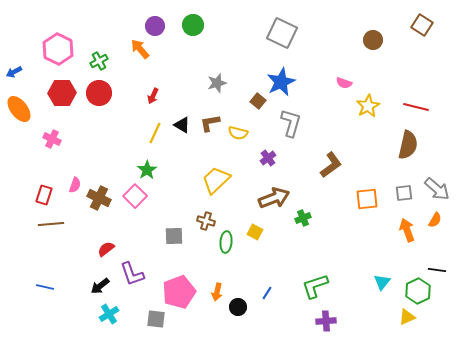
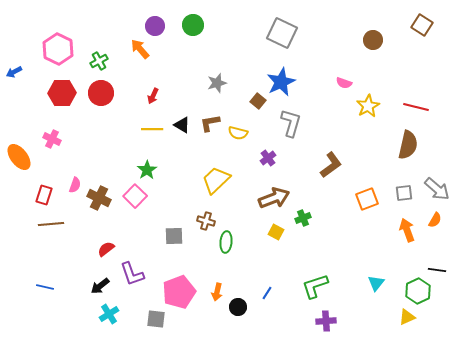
red circle at (99, 93): moved 2 px right
orange ellipse at (19, 109): moved 48 px down
yellow line at (155, 133): moved 3 px left, 4 px up; rotated 65 degrees clockwise
orange square at (367, 199): rotated 15 degrees counterclockwise
yellow square at (255, 232): moved 21 px right
cyan triangle at (382, 282): moved 6 px left, 1 px down
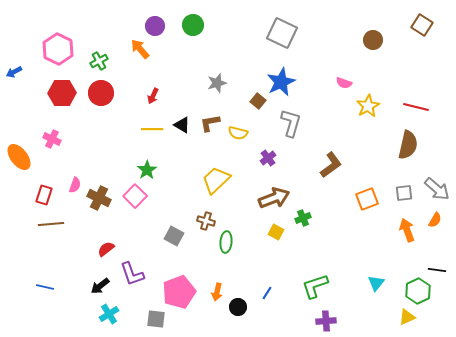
gray square at (174, 236): rotated 30 degrees clockwise
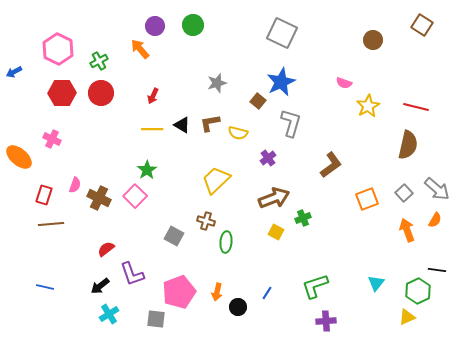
orange ellipse at (19, 157): rotated 12 degrees counterclockwise
gray square at (404, 193): rotated 36 degrees counterclockwise
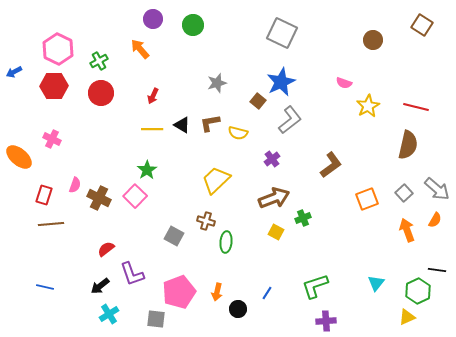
purple circle at (155, 26): moved 2 px left, 7 px up
red hexagon at (62, 93): moved 8 px left, 7 px up
gray L-shape at (291, 123): moved 1 px left, 3 px up; rotated 36 degrees clockwise
purple cross at (268, 158): moved 4 px right, 1 px down
black circle at (238, 307): moved 2 px down
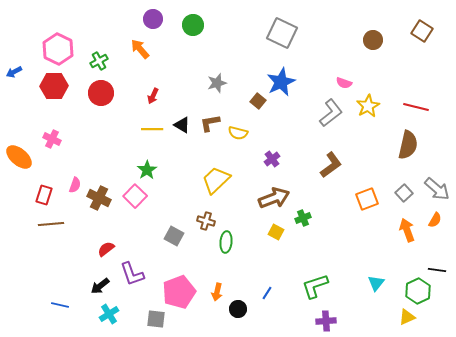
brown square at (422, 25): moved 6 px down
gray L-shape at (290, 120): moved 41 px right, 7 px up
blue line at (45, 287): moved 15 px right, 18 px down
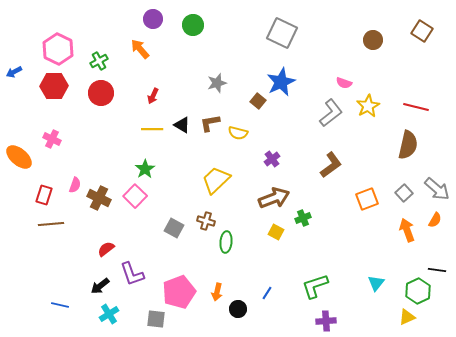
green star at (147, 170): moved 2 px left, 1 px up
gray square at (174, 236): moved 8 px up
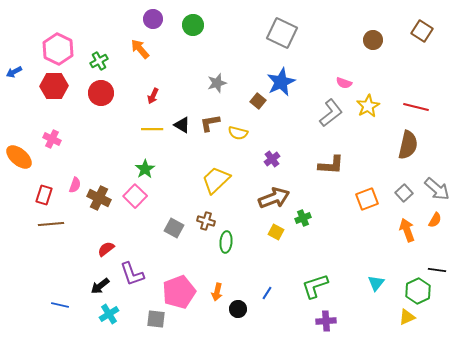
brown L-shape at (331, 165): rotated 40 degrees clockwise
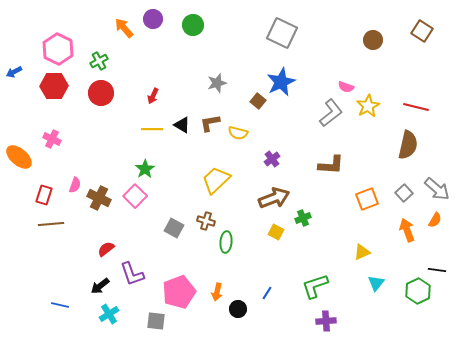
orange arrow at (140, 49): moved 16 px left, 21 px up
pink semicircle at (344, 83): moved 2 px right, 4 px down
yellow triangle at (407, 317): moved 45 px left, 65 px up
gray square at (156, 319): moved 2 px down
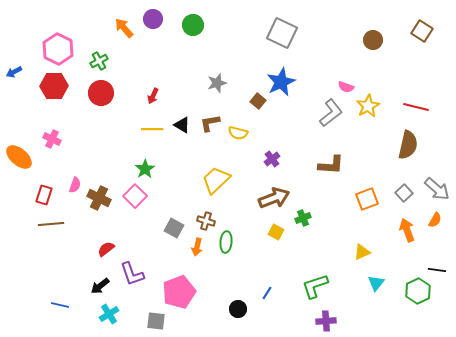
orange arrow at (217, 292): moved 20 px left, 45 px up
